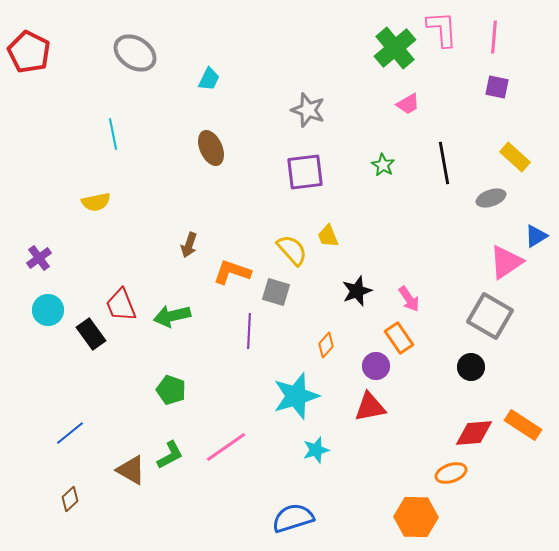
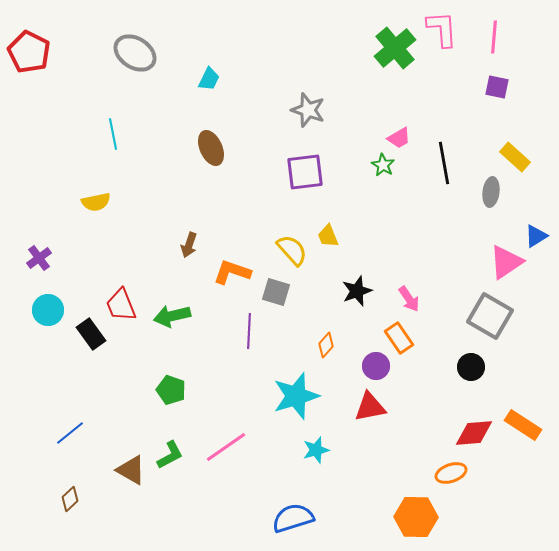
pink trapezoid at (408, 104): moved 9 px left, 34 px down
gray ellipse at (491, 198): moved 6 px up; rotated 64 degrees counterclockwise
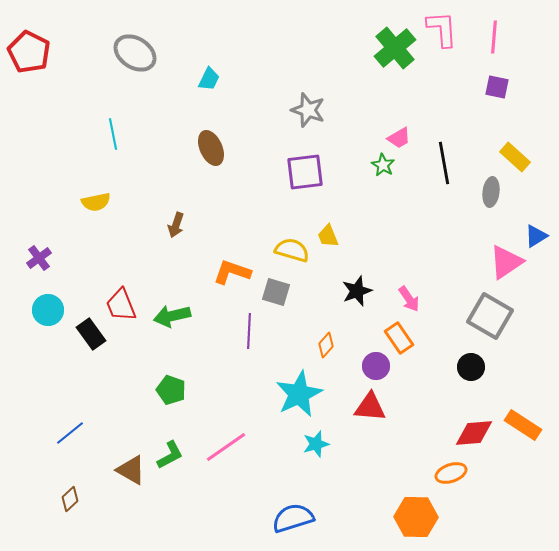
brown arrow at (189, 245): moved 13 px left, 20 px up
yellow semicircle at (292, 250): rotated 32 degrees counterclockwise
cyan star at (296, 396): moved 3 px right, 2 px up; rotated 9 degrees counterclockwise
red triangle at (370, 407): rotated 16 degrees clockwise
cyan star at (316, 450): moved 6 px up
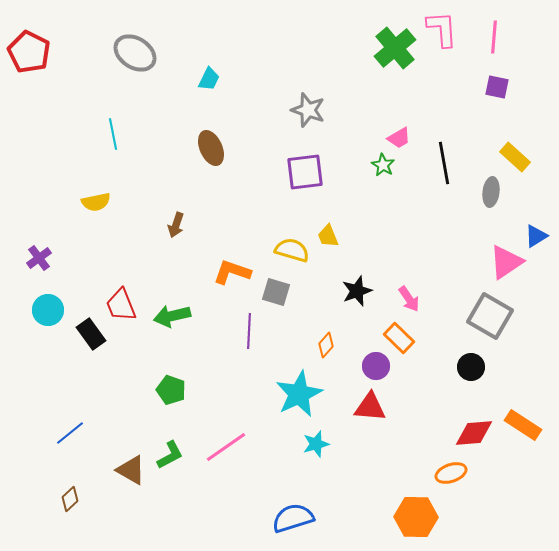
orange rectangle at (399, 338): rotated 12 degrees counterclockwise
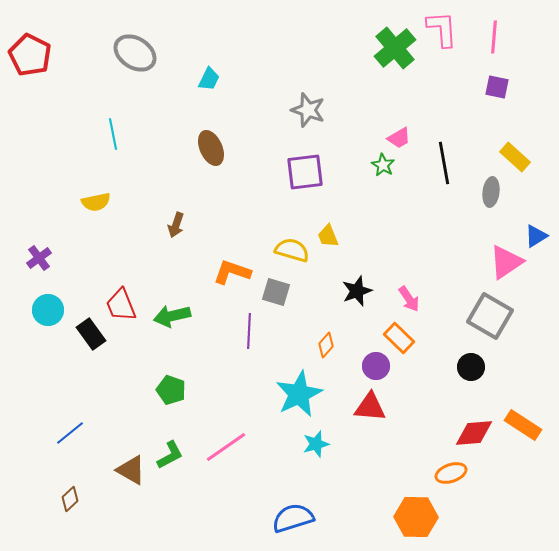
red pentagon at (29, 52): moved 1 px right, 3 px down
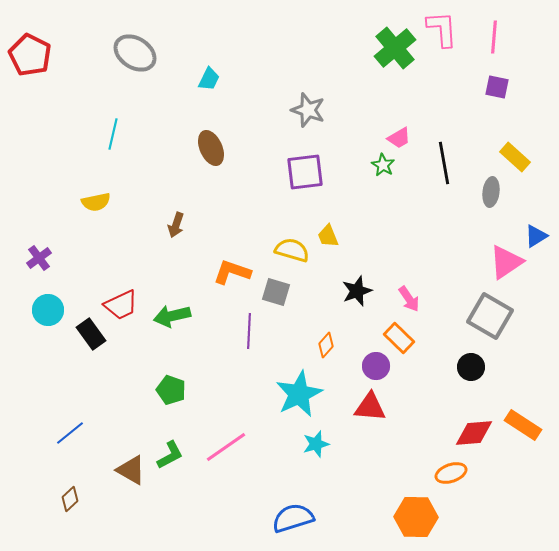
cyan line at (113, 134): rotated 24 degrees clockwise
red trapezoid at (121, 305): rotated 93 degrees counterclockwise
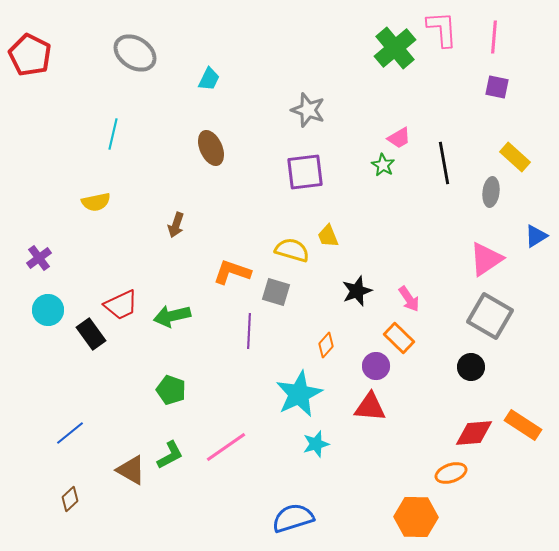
pink triangle at (506, 262): moved 20 px left, 3 px up
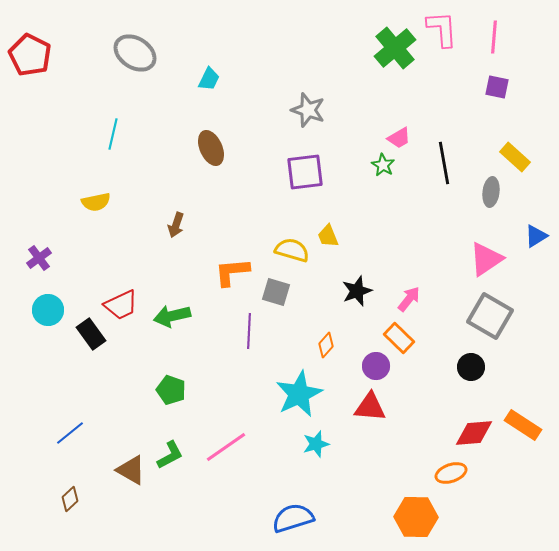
orange L-shape at (232, 272): rotated 24 degrees counterclockwise
pink arrow at (409, 299): rotated 108 degrees counterclockwise
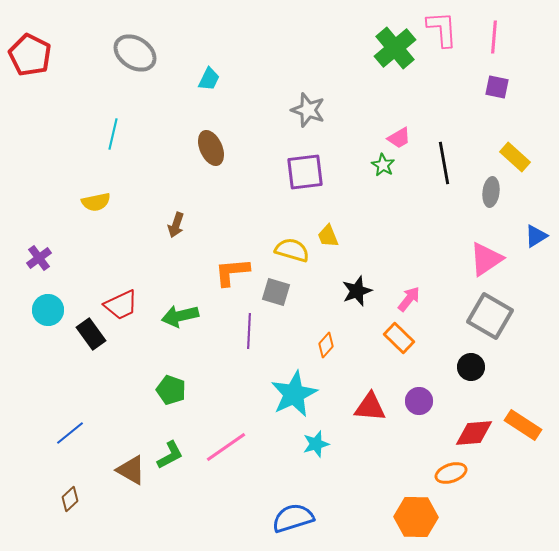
green arrow at (172, 316): moved 8 px right
purple circle at (376, 366): moved 43 px right, 35 px down
cyan star at (299, 394): moved 5 px left
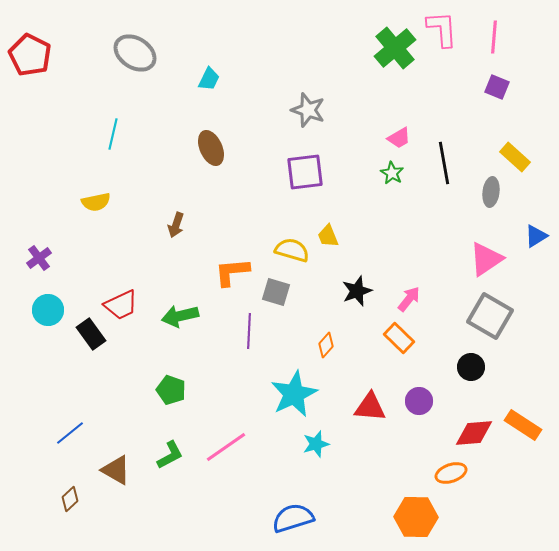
purple square at (497, 87): rotated 10 degrees clockwise
green star at (383, 165): moved 9 px right, 8 px down
brown triangle at (131, 470): moved 15 px left
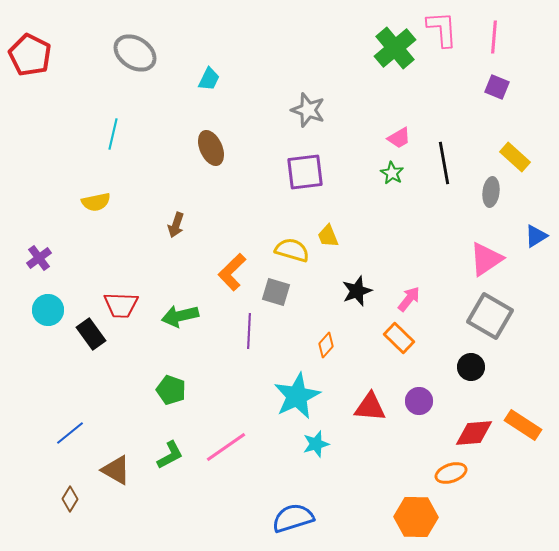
orange L-shape at (232, 272): rotated 39 degrees counterclockwise
red trapezoid at (121, 305): rotated 27 degrees clockwise
cyan star at (294, 394): moved 3 px right, 2 px down
brown diamond at (70, 499): rotated 15 degrees counterclockwise
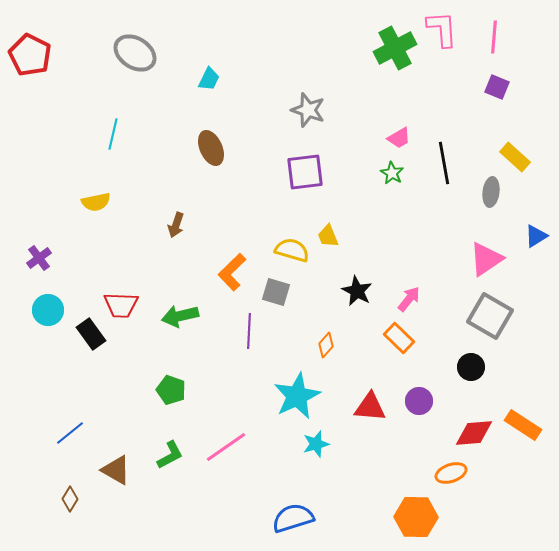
green cross at (395, 48): rotated 12 degrees clockwise
black star at (357, 291): rotated 24 degrees counterclockwise
